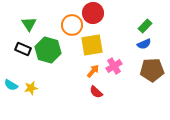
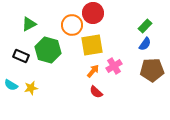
green triangle: rotated 35 degrees clockwise
blue semicircle: moved 1 px right; rotated 32 degrees counterclockwise
black rectangle: moved 2 px left, 7 px down
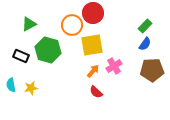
cyan semicircle: rotated 48 degrees clockwise
